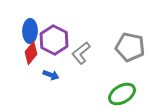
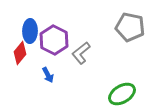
gray pentagon: moved 20 px up
red diamond: moved 11 px left
blue arrow: moved 3 px left; rotated 42 degrees clockwise
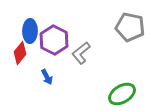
blue arrow: moved 1 px left, 2 px down
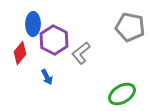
blue ellipse: moved 3 px right, 7 px up
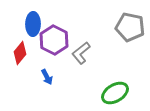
green ellipse: moved 7 px left, 1 px up
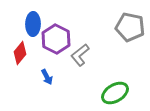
purple hexagon: moved 2 px right, 1 px up
gray L-shape: moved 1 px left, 2 px down
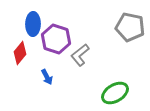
purple hexagon: rotated 8 degrees counterclockwise
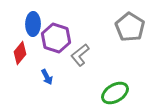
gray pentagon: rotated 20 degrees clockwise
purple hexagon: moved 1 px up
